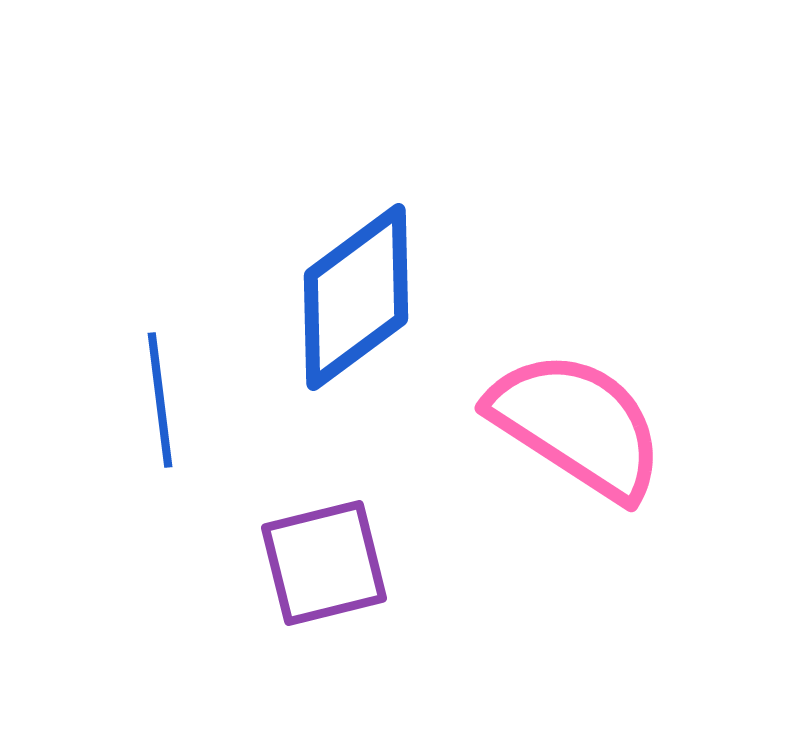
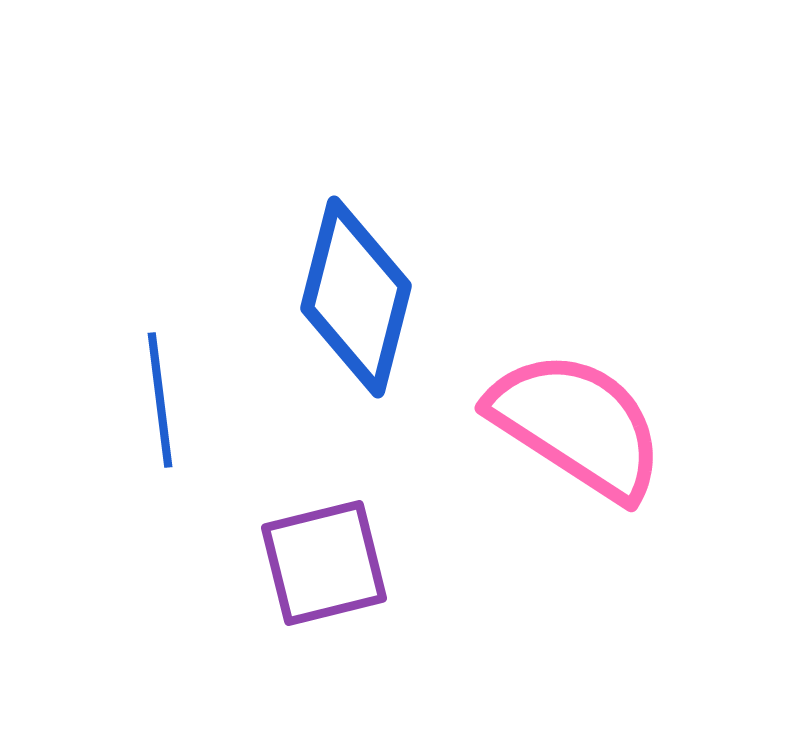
blue diamond: rotated 39 degrees counterclockwise
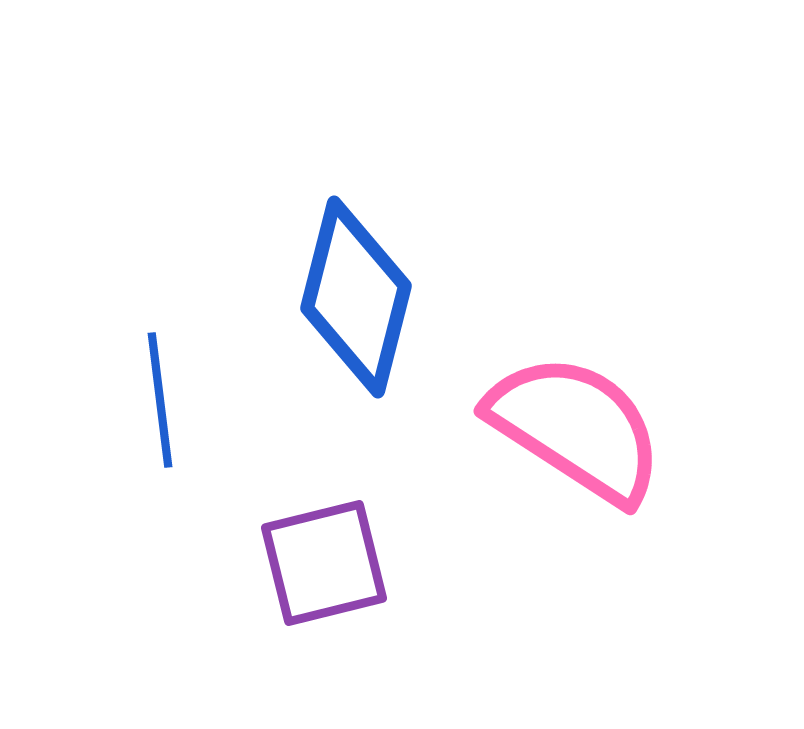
pink semicircle: moved 1 px left, 3 px down
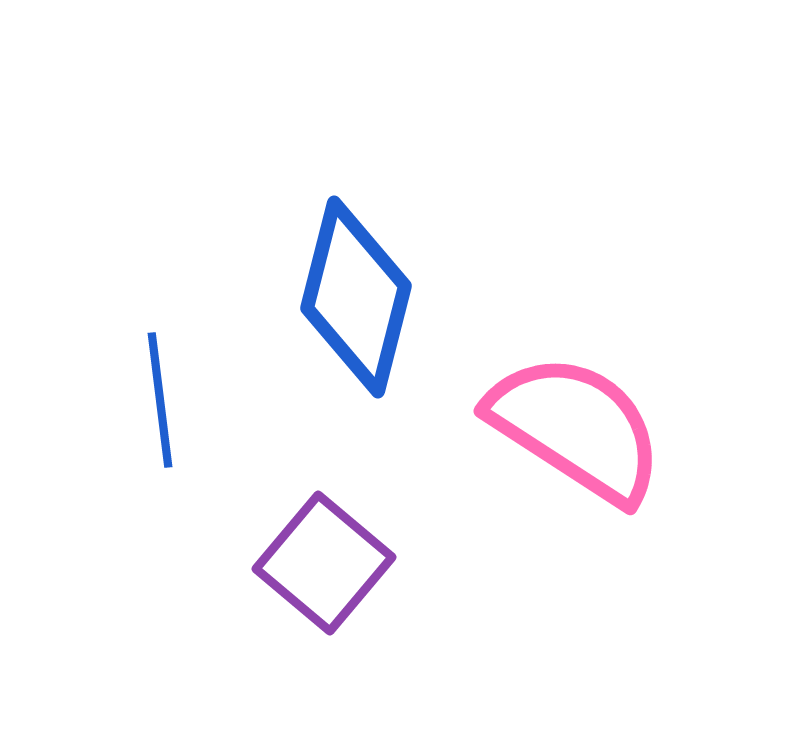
purple square: rotated 36 degrees counterclockwise
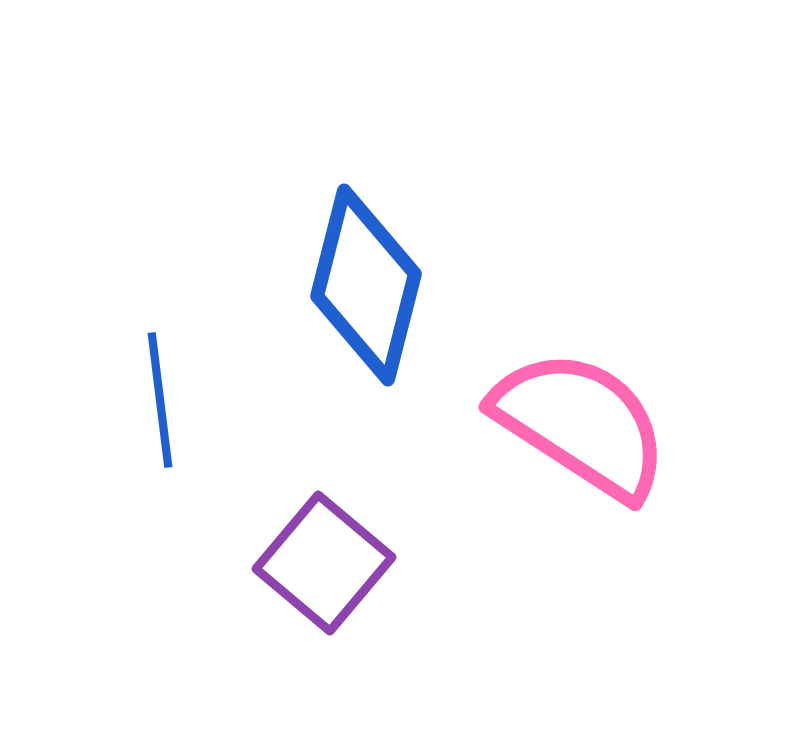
blue diamond: moved 10 px right, 12 px up
pink semicircle: moved 5 px right, 4 px up
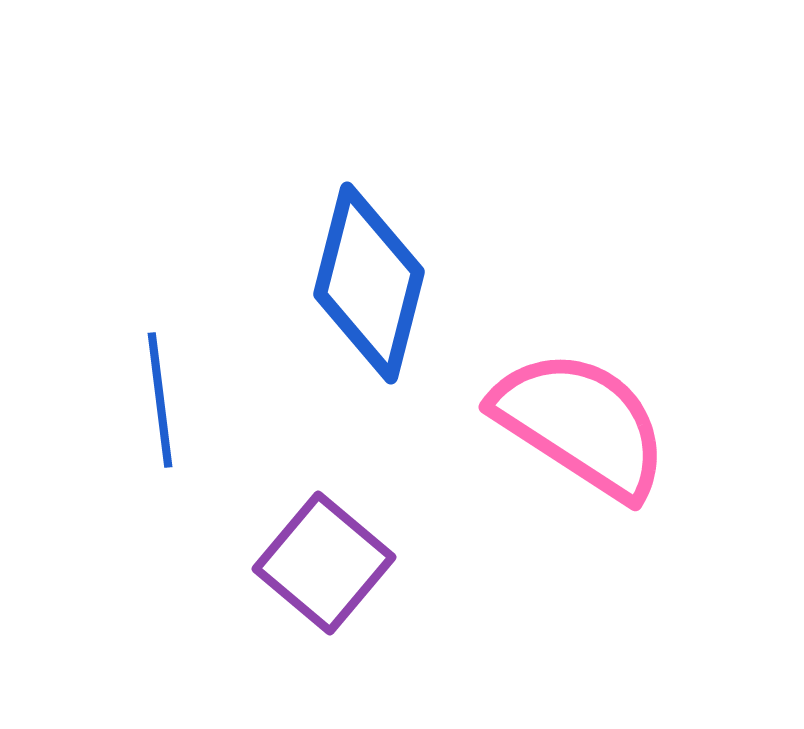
blue diamond: moved 3 px right, 2 px up
